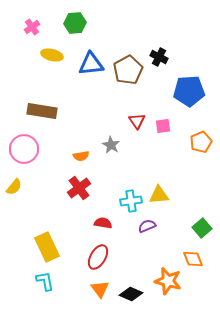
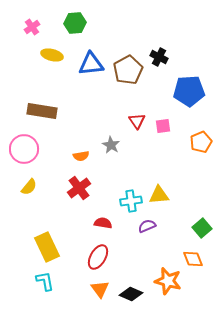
yellow semicircle: moved 15 px right
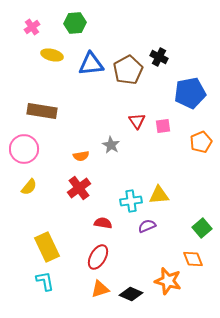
blue pentagon: moved 1 px right, 2 px down; rotated 8 degrees counterclockwise
orange triangle: rotated 48 degrees clockwise
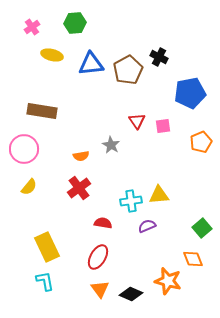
orange triangle: rotated 48 degrees counterclockwise
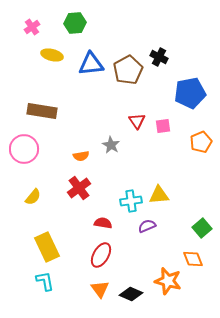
yellow semicircle: moved 4 px right, 10 px down
red ellipse: moved 3 px right, 2 px up
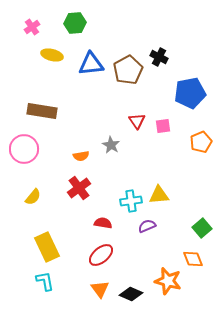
red ellipse: rotated 20 degrees clockwise
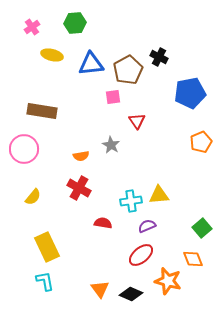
pink square: moved 50 px left, 29 px up
red cross: rotated 25 degrees counterclockwise
red ellipse: moved 40 px right
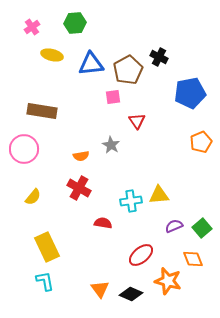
purple semicircle: moved 27 px right
